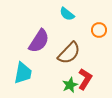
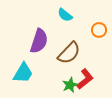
cyan semicircle: moved 2 px left, 1 px down
purple semicircle: rotated 15 degrees counterclockwise
cyan trapezoid: rotated 20 degrees clockwise
red L-shape: rotated 20 degrees clockwise
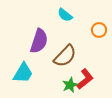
brown semicircle: moved 4 px left, 3 px down
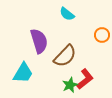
cyan semicircle: moved 2 px right, 1 px up
orange circle: moved 3 px right, 5 px down
purple semicircle: rotated 35 degrees counterclockwise
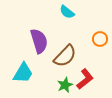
cyan semicircle: moved 2 px up
orange circle: moved 2 px left, 4 px down
green star: moved 5 px left
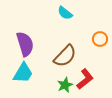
cyan semicircle: moved 2 px left, 1 px down
purple semicircle: moved 14 px left, 3 px down
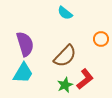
orange circle: moved 1 px right
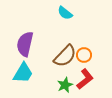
orange circle: moved 17 px left, 16 px down
purple semicircle: rotated 150 degrees counterclockwise
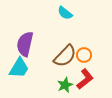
cyan trapezoid: moved 4 px left, 5 px up
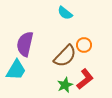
orange circle: moved 10 px up
cyan trapezoid: moved 3 px left, 2 px down
